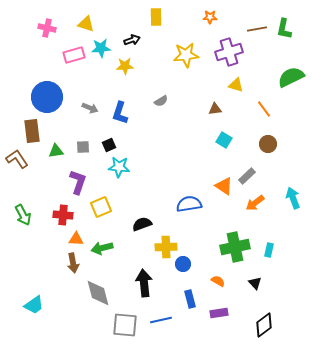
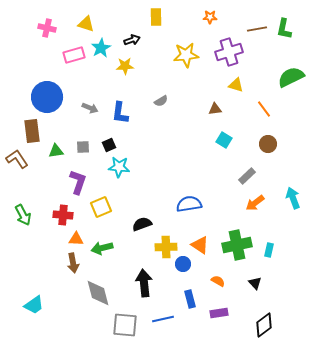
cyan star at (101, 48): rotated 24 degrees counterclockwise
blue L-shape at (120, 113): rotated 10 degrees counterclockwise
orange triangle at (224, 186): moved 24 px left, 59 px down
green cross at (235, 247): moved 2 px right, 2 px up
blue line at (161, 320): moved 2 px right, 1 px up
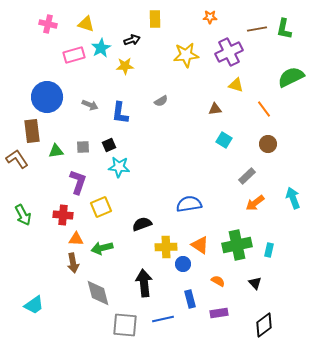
yellow rectangle at (156, 17): moved 1 px left, 2 px down
pink cross at (47, 28): moved 1 px right, 4 px up
purple cross at (229, 52): rotated 8 degrees counterclockwise
gray arrow at (90, 108): moved 3 px up
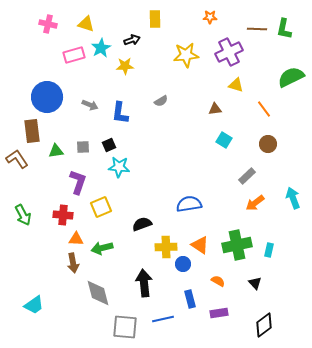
brown line at (257, 29): rotated 12 degrees clockwise
gray square at (125, 325): moved 2 px down
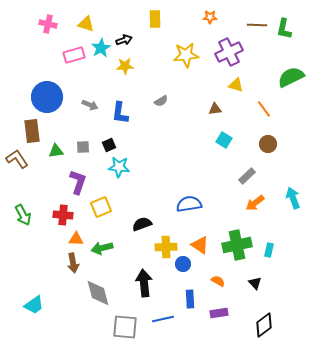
brown line at (257, 29): moved 4 px up
black arrow at (132, 40): moved 8 px left
blue rectangle at (190, 299): rotated 12 degrees clockwise
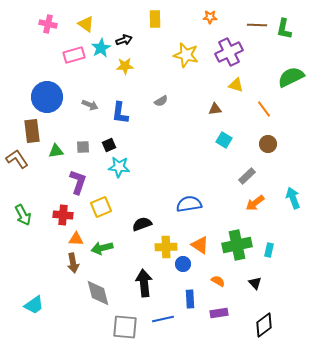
yellow triangle at (86, 24): rotated 18 degrees clockwise
yellow star at (186, 55): rotated 20 degrees clockwise
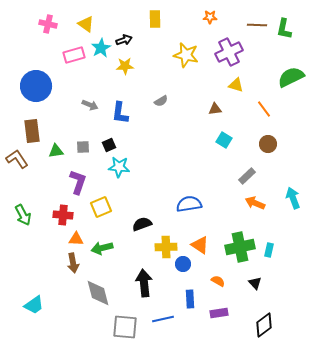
blue circle at (47, 97): moved 11 px left, 11 px up
orange arrow at (255, 203): rotated 60 degrees clockwise
green cross at (237, 245): moved 3 px right, 2 px down
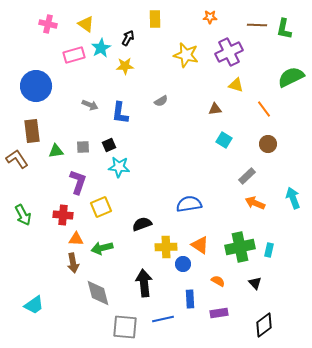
black arrow at (124, 40): moved 4 px right, 2 px up; rotated 42 degrees counterclockwise
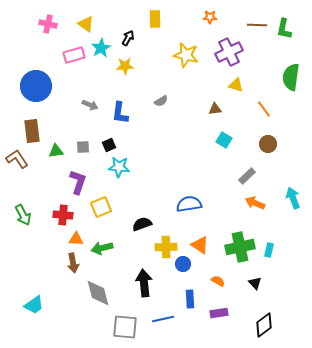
green semicircle at (291, 77): rotated 56 degrees counterclockwise
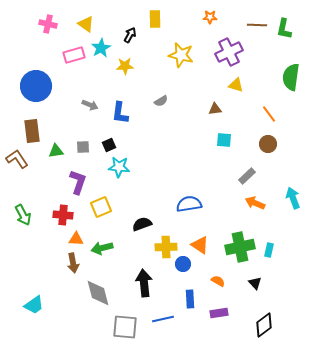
black arrow at (128, 38): moved 2 px right, 3 px up
yellow star at (186, 55): moved 5 px left
orange line at (264, 109): moved 5 px right, 5 px down
cyan square at (224, 140): rotated 28 degrees counterclockwise
